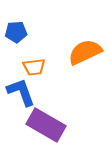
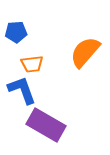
orange semicircle: rotated 24 degrees counterclockwise
orange trapezoid: moved 2 px left, 3 px up
blue L-shape: moved 1 px right, 2 px up
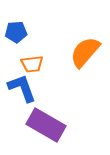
blue L-shape: moved 2 px up
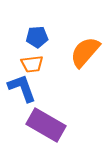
blue pentagon: moved 21 px right, 5 px down
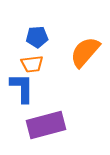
blue L-shape: rotated 20 degrees clockwise
purple rectangle: rotated 45 degrees counterclockwise
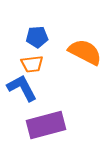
orange semicircle: rotated 76 degrees clockwise
blue L-shape: rotated 28 degrees counterclockwise
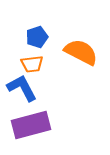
blue pentagon: rotated 15 degrees counterclockwise
orange semicircle: moved 4 px left
purple rectangle: moved 15 px left
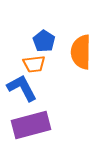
blue pentagon: moved 7 px right, 4 px down; rotated 20 degrees counterclockwise
orange semicircle: rotated 116 degrees counterclockwise
orange trapezoid: moved 2 px right
